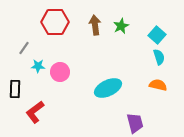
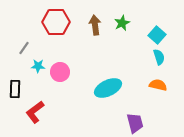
red hexagon: moved 1 px right
green star: moved 1 px right, 3 px up
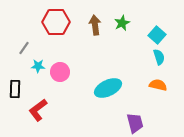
red L-shape: moved 3 px right, 2 px up
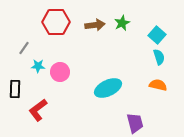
brown arrow: rotated 90 degrees clockwise
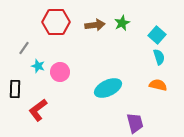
cyan star: rotated 16 degrees clockwise
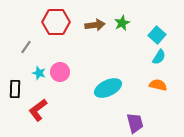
gray line: moved 2 px right, 1 px up
cyan semicircle: rotated 49 degrees clockwise
cyan star: moved 1 px right, 7 px down
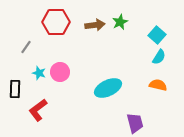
green star: moved 2 px left, 1 px up
